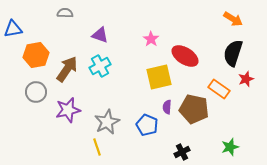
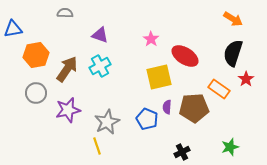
red star: rotated 14 degrees counterclockwise
gray circle: moved 1 px down
brown pentagon: moved 1 px up; rotated 16 degrees counterclockwise
blue pentagon: moved 6 px up
yellow line: moved 1 px up
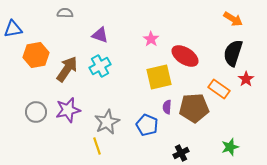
gray circle: moved 19 px down
blue pentagon: moved 6 px down
black cross: moved 1 px left, 1 px down
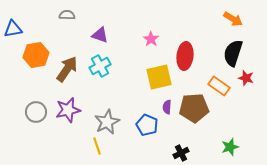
gray semicircle: moved 2 px right, 2 px down
red ellipse: rotated 64 degrees clockwise
red star: moved 1 px up; rotated 21 degrees counterclockwise
orange rectangle: moved 3 px up
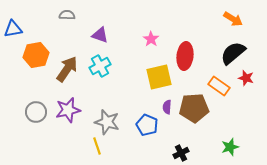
black semicircle: rotated 32 degrees clockwise
gray star: rotated 30 degrees counterclockwise
